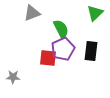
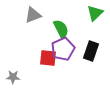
gray triangle: moved 1 px right, 2 px down
black rectangle: rotated 12 degrees clockwise
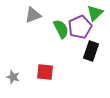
purple pentagon: moved 17 px right, 22 px up
red square: moved 3 px left, 14 px down
gray star: rotated 16 degrees clockwise
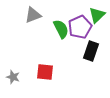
green triangle: moved 2 px right, 2 px down
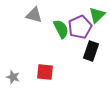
gray triangle: moved 1 px right; rotated 36 degrees clockwise
